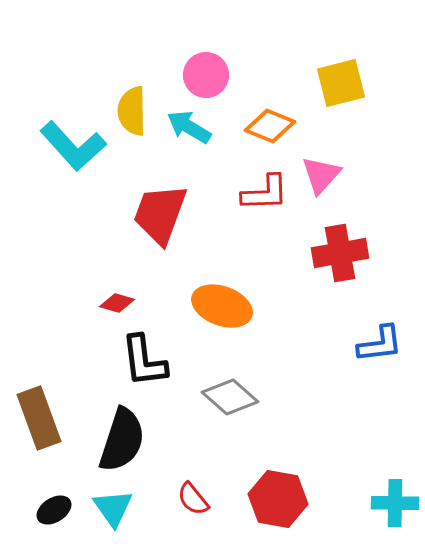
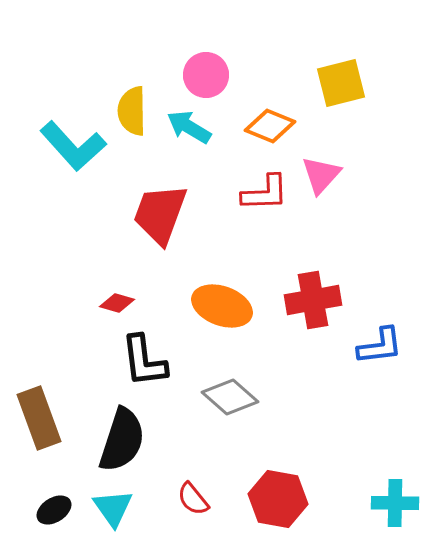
red cross: moved 27 px left, 47 px down
blue L-shape: moved 2 px down
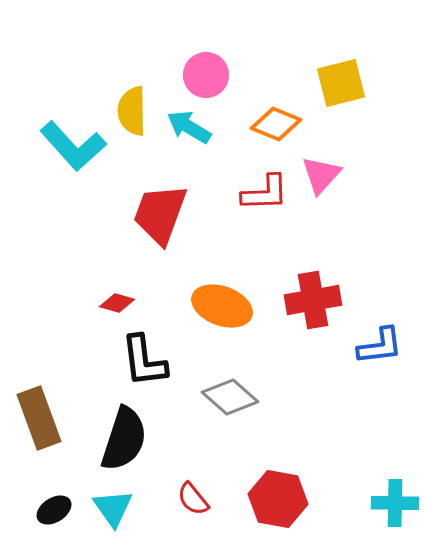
orange diamond: moved 6 px right, 2 px up
black semicircle: moved 2 px right, 1 px up
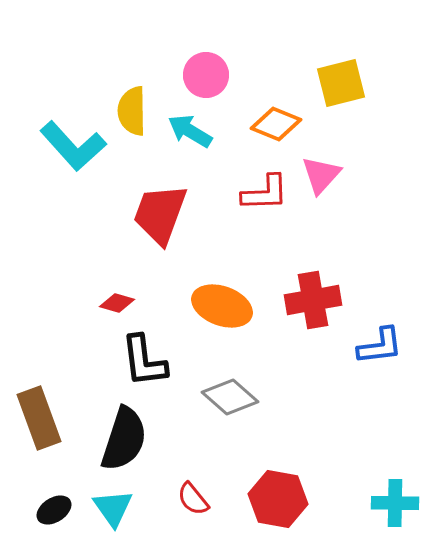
cyan arrow: moved 1 px right, 4 px down
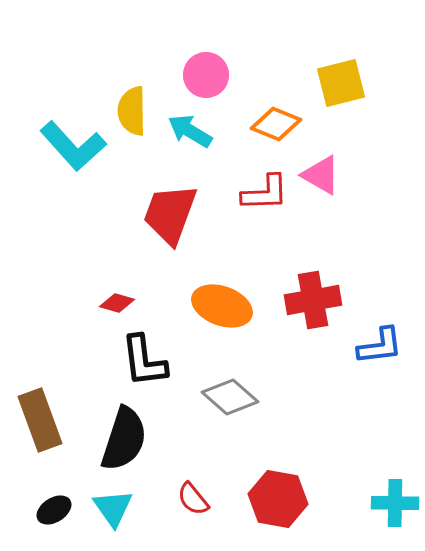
pink triangle: rotated 42 degrees counterclockwise
red trapezoid: moved 10 px right
brown rectangle: moved 1 px right, 2 px down
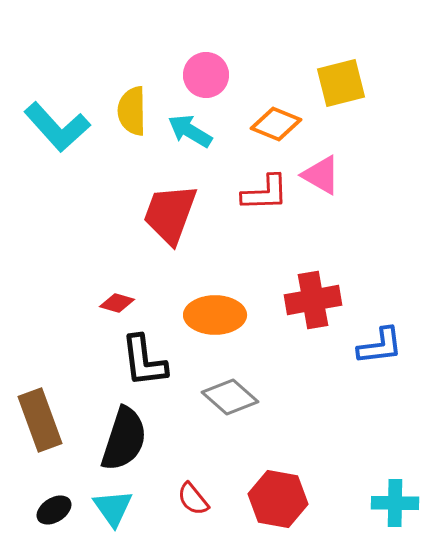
cyan L-shape: moved 16 px left, 19 px up
orange ellipse: moved 7 px left, 9 px down; rotated 20 degrees counterclockwise
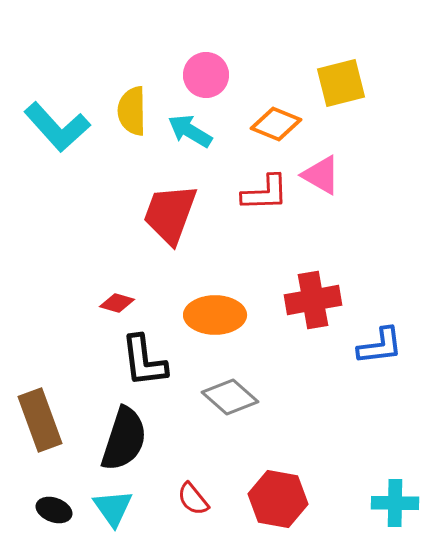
black ellipse: rotated 52 degrees clockwise
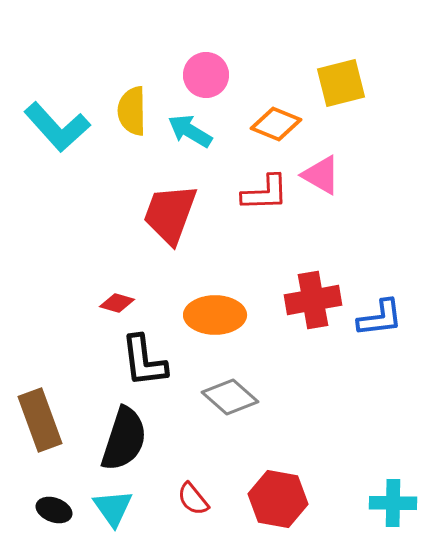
blue L-shape: moved 28 px up
cyan cross: moved 2 px left
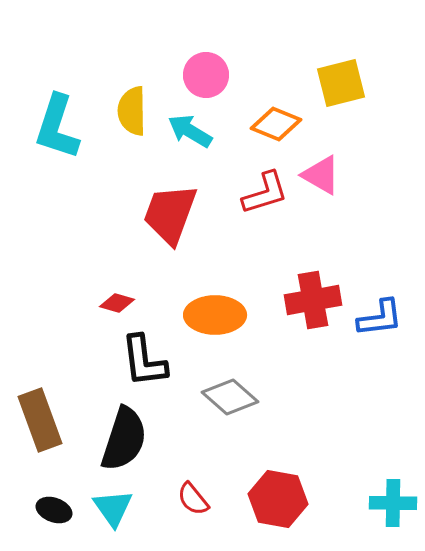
cyan L-shape: rotated 60 degrees clockwise
red L-shape: rotated 15 degrees counterclockwise
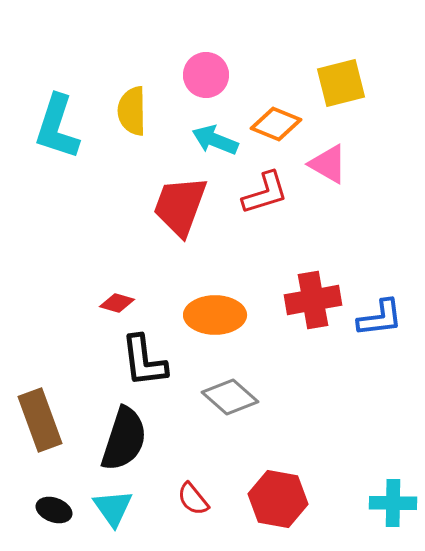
cyan arrow: moved 25 px right, 9 px down; rotated 9 degrees counterclockwise
pink triangle: moved 7 px right, 11 px up
red trapezoid: moved 10 px right, 8 px up
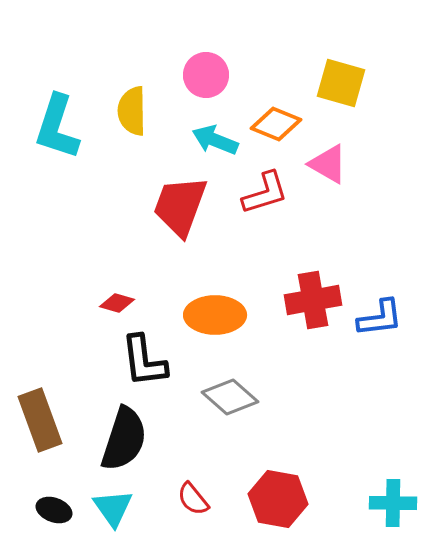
yellow square: rotated 30 degrees clockwise
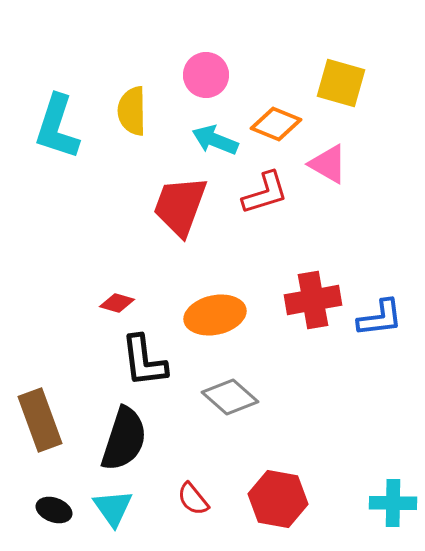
orange ellipse: rotated 12 degrees counterclockwise
